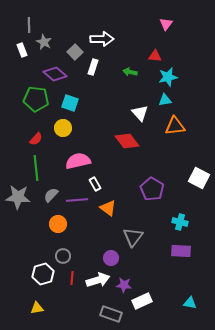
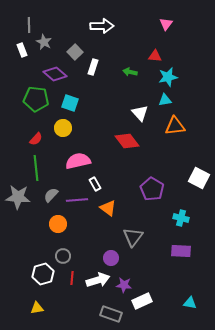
white arrow at (102, 39): moved 13 px up
cyan cross at (180, 222): moved 1 px right, 4 px up
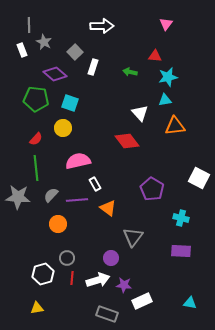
gray circle at (63, 256): moved 4 px right, 2 px down
gray rectangle at (111, 314): moved 4 px left
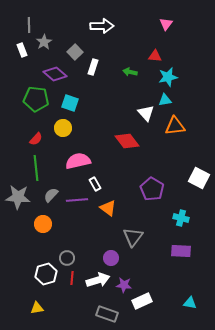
gray star at (44, 42): rotated 14 degrees clockwise
white triangle at (140, 113): moved 6 px right
orange circle at (58, 224): moved 15 px left
white hexagon at (43, 274): moved 3 px right
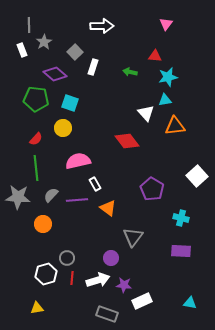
white square at (199, 178): moved 2 px left, 2 px up; rotated 20 degrees clockwise
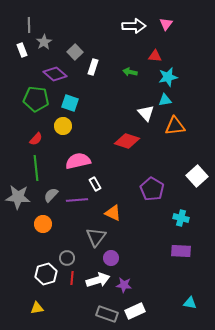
white arrow at (102, 26): moved 32 px right
yellow circle at (63, 128): moved 2 px up
red diamond at (127, 141): rotated 35 degrees counterclockwise
orange triangle at (108, 208): moved 5 px right, 5 px down; rotated 12 degrees counterclockwise
gray triangle at (133, 237): moved 37 px left
white rectangle at (142, 301): moved 7 px left, 10 px down
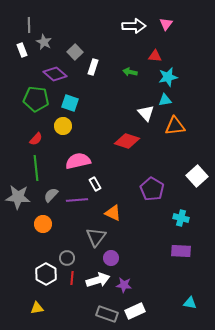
gray star at (44, 42): rotated 14 degrees counterclockwise
white hexagon at (46, 274): rotated 15 degrees counterclockwise
